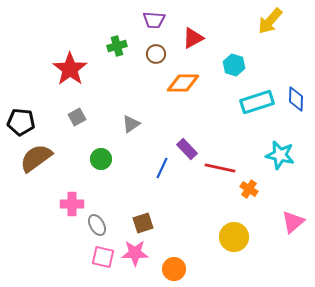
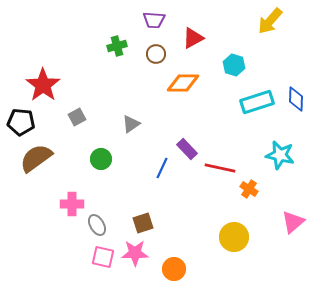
red star: moved 27 px left, 16 px down
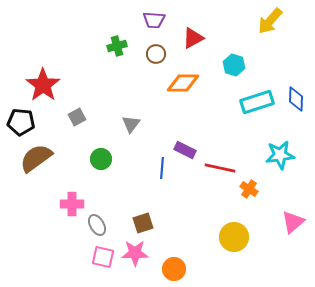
gray triangle: rotated 18 degrees counterclockwise
purple rectangle: moved 2 px left, 1 px down; rotated 20 degrees counterclockwise
cyan star: rotated 20 degrees counterclockwise
blue line: rotated 20 degrees counterclockwise
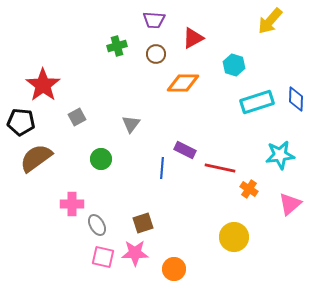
pink triangle: moved 3 px left, 18 px up
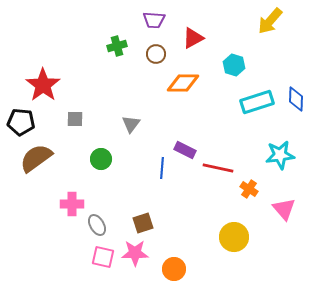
gray square: moved 2 px left, 2 px down; rotated 30 degrees clockwise
red line: moved 2 px left
pink triangle: moved 6 px left, 5 px down; rotated 30 degrees counterclockwise
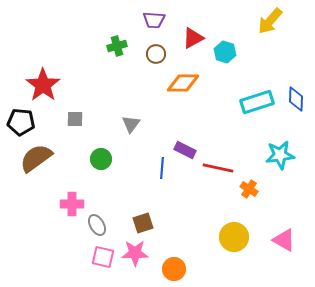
cyan hexagon: moved 9 px left, 13 px up
pink triangle: moved 31 px down; rotated 20 degrees counterclockwise
